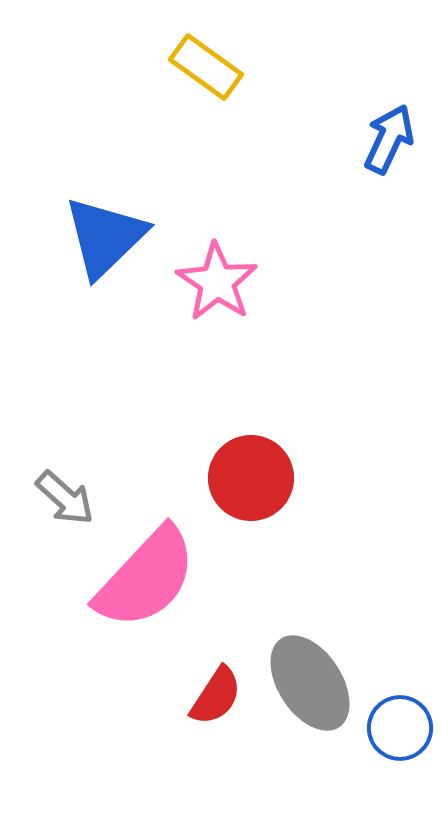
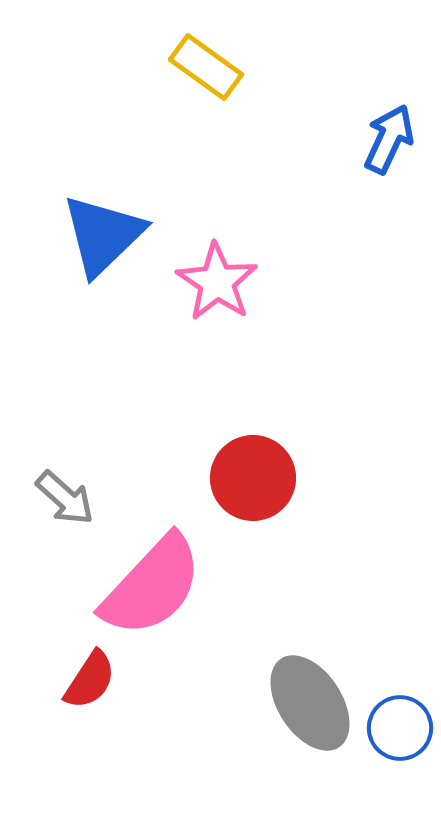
blue triangle: moved 2 px left, 2 px up
red circle: moved 2 px right
pink semicircle: moved 6 px right, 8 px down
gray ellipse: moved 20 px down
red semicircle: moved 126 px left, 16 px up
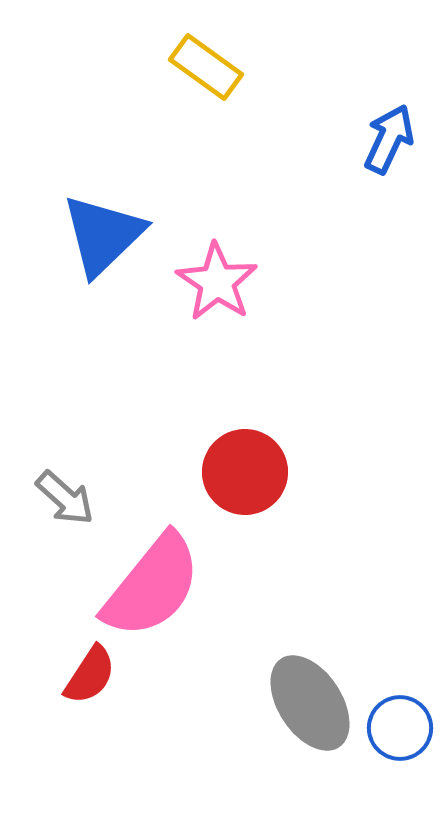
red circle: moved 8 px left, 6 px up
pink semicircle: rotated 4 degrees counterclockwise
red semicircle: moved 5 px up
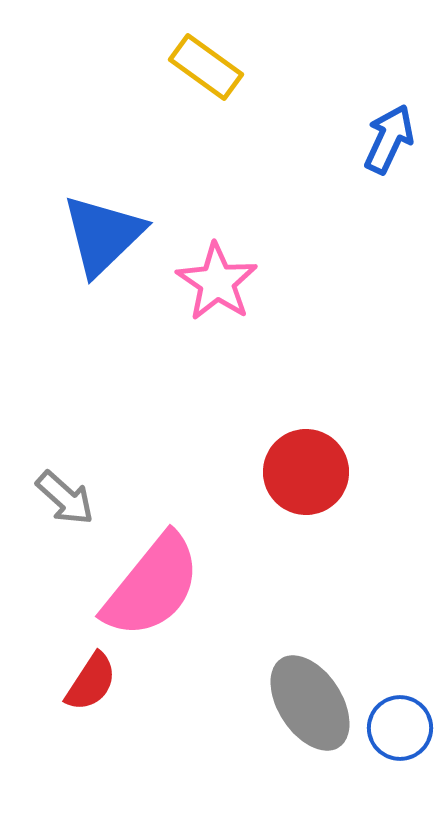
red circle: moved 61 px right
red semicircle: moved 1 px right, 7 px down
